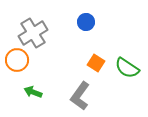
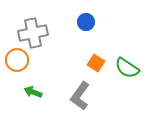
gray cross: rotated 20 degrees clockwise
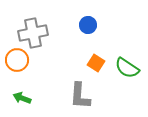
blue circle: moved 2 px right, 3 px down
green arrow: moved 11 px left, 6 px down
gray L-shape: rotated 32 degrees counterclockwise
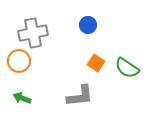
orange circle: moved 2 px right, 1 px down
gray L-shape: rotated 100 degrees counterclockwise
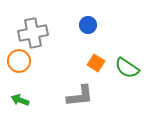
green arrow: moved 2 px left, 2 px down
